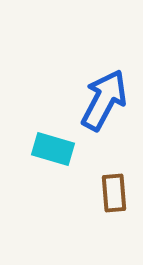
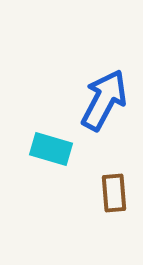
cyan rectangle: moved 2 px left
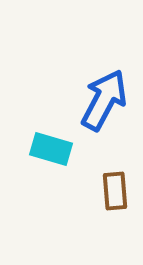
brown rectangle: moved 1 px right, 2 px up
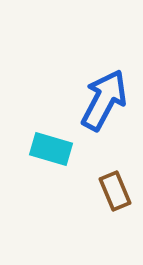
brown rectangle: rotated 18 degrees counterclockwise
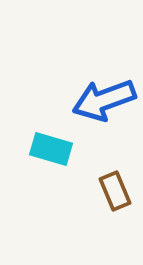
blue arrow: rotated 138 degrees counterclockwise
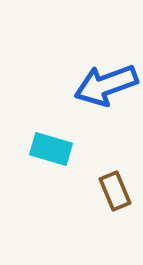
blue arrow: moved 2 px right, 15 px up
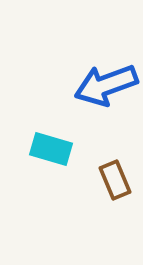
brown rectangle: moved 11 px up
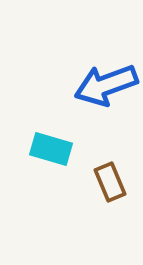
brown rectangle: moved 5 px left, 2 px down
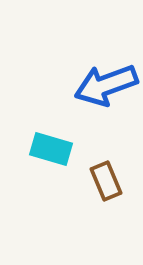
brown rectangle: moved 4 px left, 1 px up
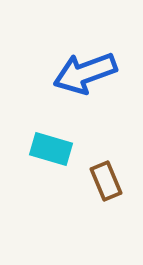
blue arrow: moved 21 px left, 12 px up
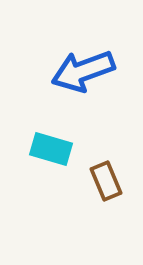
blue arrow: moved 2 px left, 2 px up
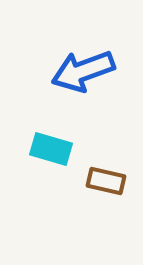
brown rectangle: rotated 54 degrees counterclockwise
